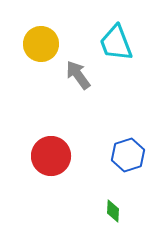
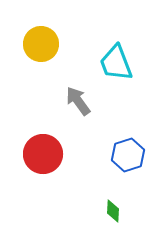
cyan trapezoid: moved 20 px down
gray arrow: moved 26 px down
red circle: moved 8 px left, 2 px up
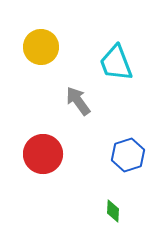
yellow circle: moved 3 px down
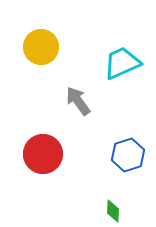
cyan trapezoid: moved 6 px right; rotated 87 degrees clockwise
